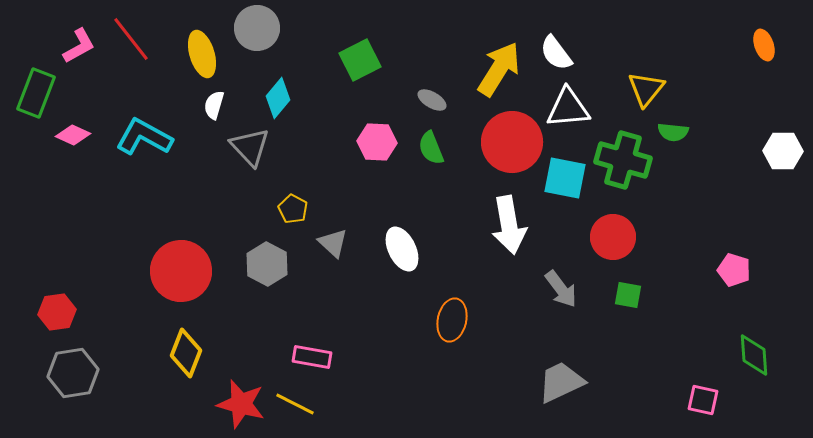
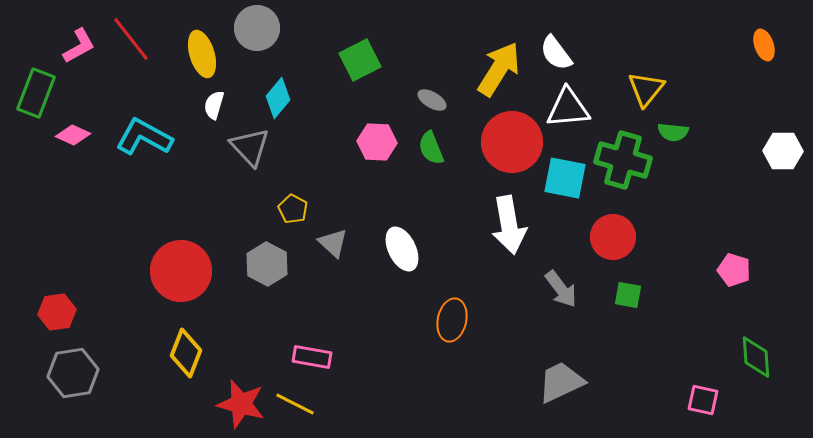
green diamond at (754, 355): moved 2 px right, 2 px down
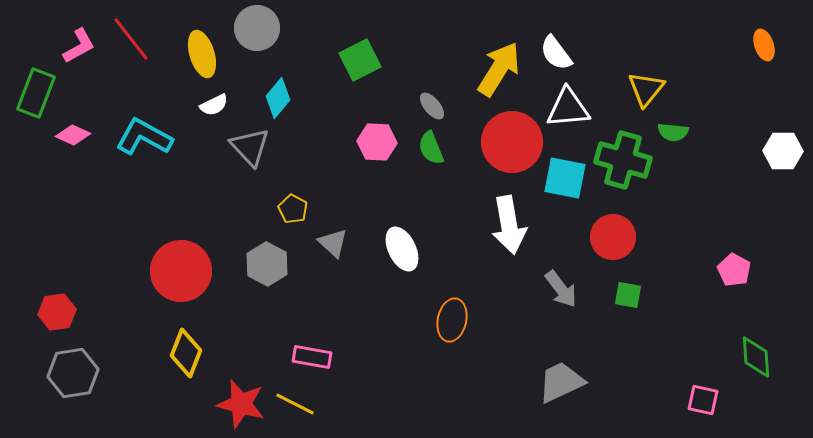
gray ellipse at (432, 100): moved 6 px down; rotated 20 degrees clockwise
white semicircle at (214, 105): rotated 132 degrees counterclockwise
pink pentagon at (734, 270): rotated 12 degrees clockwise
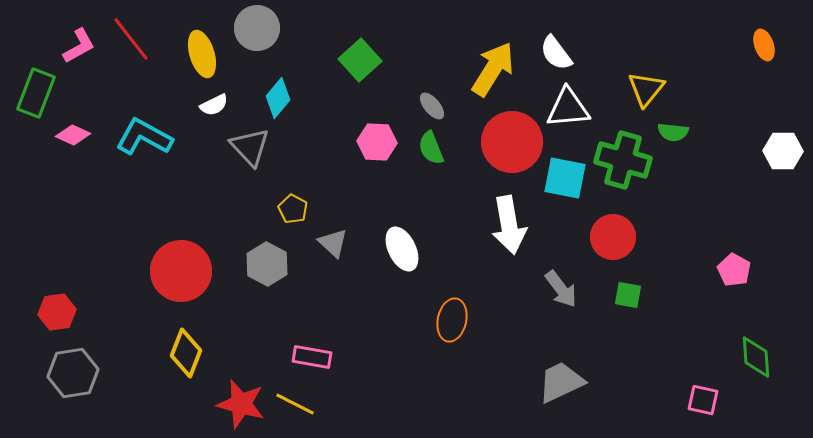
green square at (360, 60): rotated 15 degrees counterclockwise
yellow arrow at (499, 69): moved 6 px left
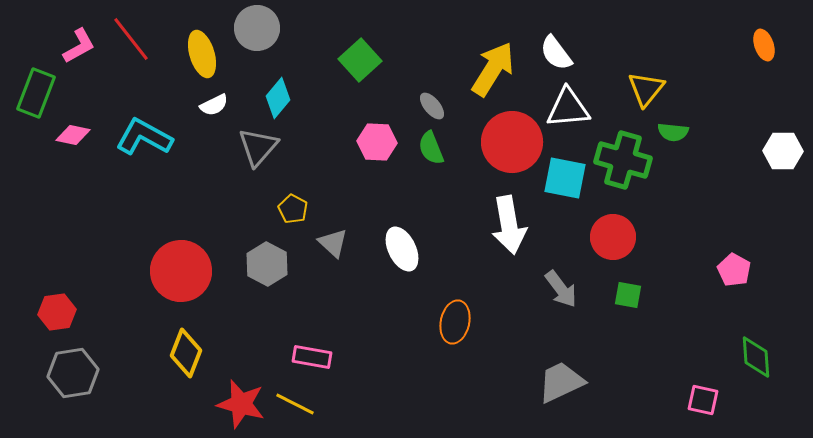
pink diamond at (73, 135): rotated 12 degrees counterclockwise
gray triangle at (250, 147): moved 8 px right; rotated 24 degrees clockwise
orange ellipse at (452, 320): moved 3 px right, 2 px down
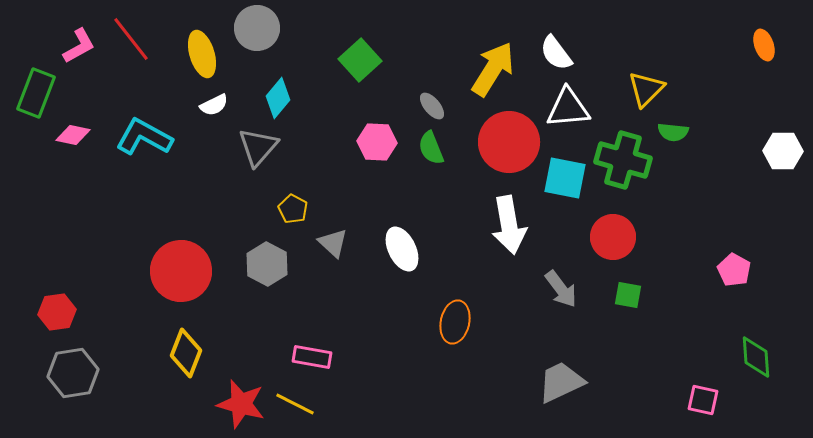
yellow triangle at (646, 89): rotated 6 degrees clockwise
red circle at (512, 142): moved 3 px left
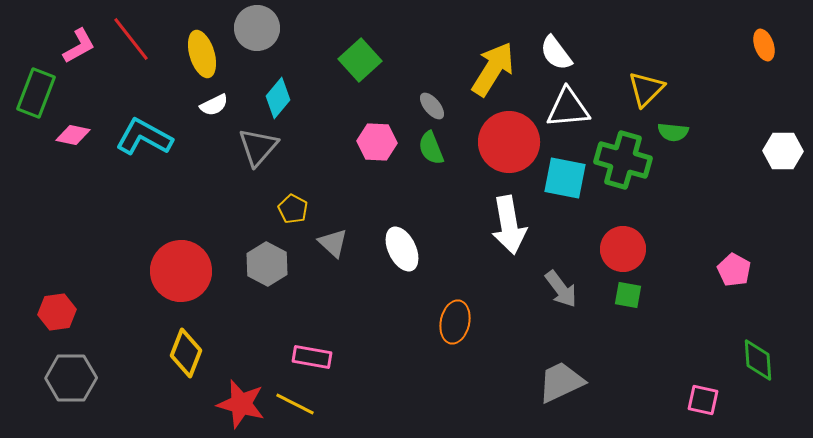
red circle at (613, 237): moved 10 px right, 12 px down
green diamond at (756, 357): moved 2 px right, 3 px down
gray hexagon at (73, 373): moved 2 px left, 5 px down; rotated 9 degrees clockwise
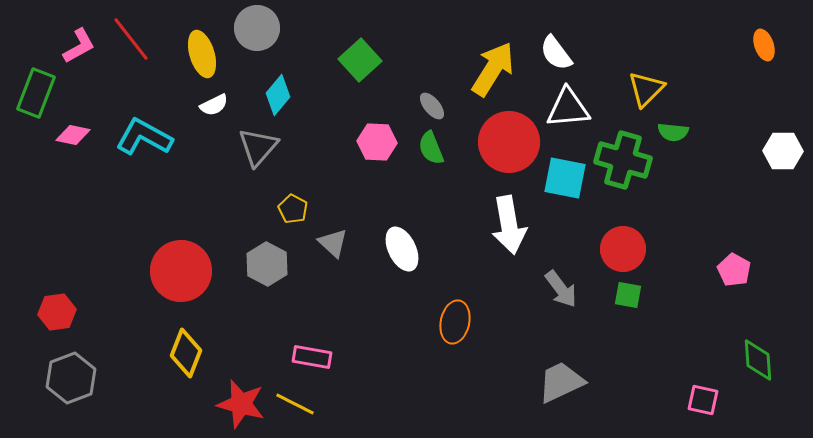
cyan diamond at (278, 98): moved 3 px up
gray hexagon at (71, 378): rotated 21 degrees counterclockwise
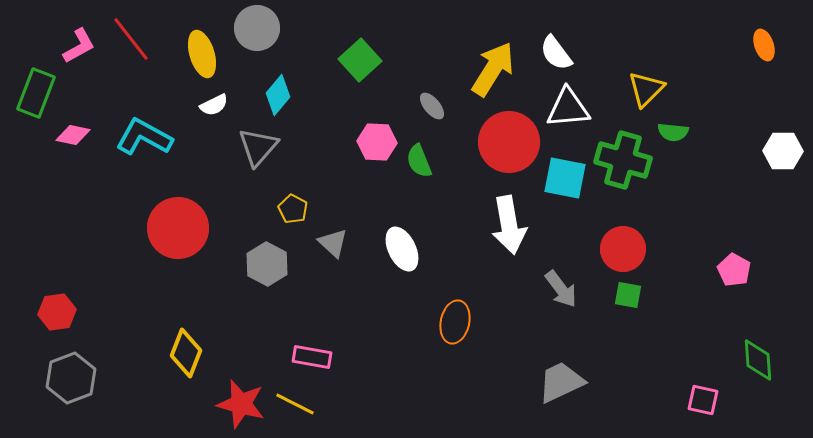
green semicircle at (431, 148): moved 12 px left, 13 px down
red circle at (181, 271): moved 3 px left, 43 px up
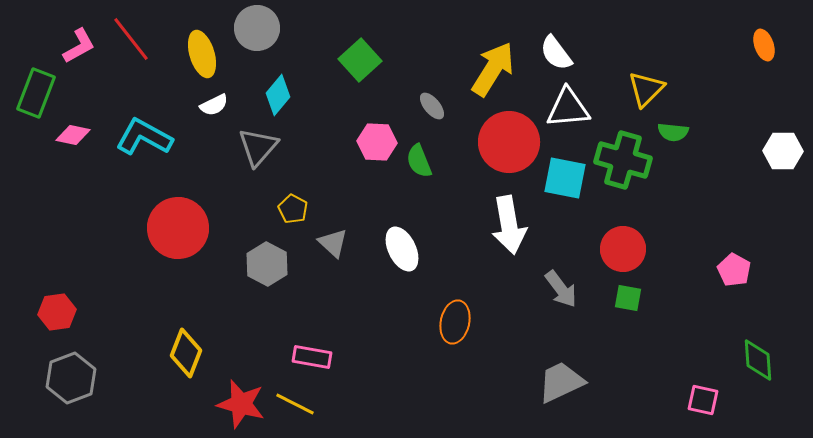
green square at (628, 295): moved 3 px down
